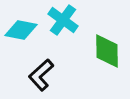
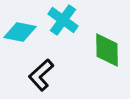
cyan diamond: moved 1 px left, 2 px down
green diamond: moved 1 px up
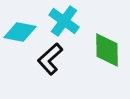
cyan cross: moved 1 px right, 1 px down
black L-shape: moved 9 px right, 16 px up
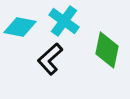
cyan diamond: moved 5 px up
green diamond: rotated 12 degrees clockwise
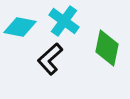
green diamond: moved 2 px up
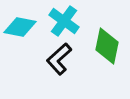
green diamond: moved 2 px up
black L-shape: moved 9 px right
